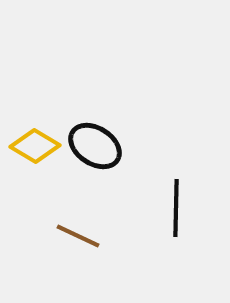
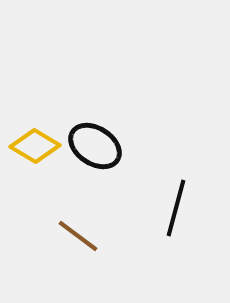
black line: rotated 14 degrees clockwise
brown line: rotated 12 degrees clockwise
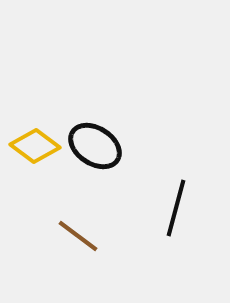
yellow diamond: rotated 6 degrees clockwise
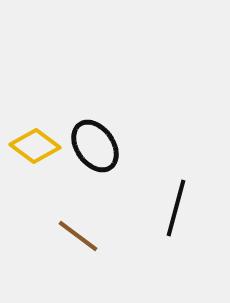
black ellipse: rotated 22 degrees clockwise
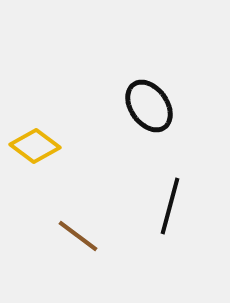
black ellipse: moved 54 px right, 40 px up
black line: moved 6 px left, 2 px up
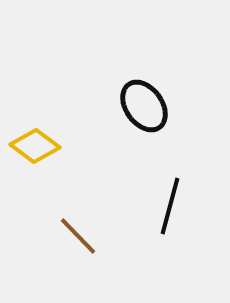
black ellipse: moved 5 px left
brown line: rotated 9 degrees clockwise
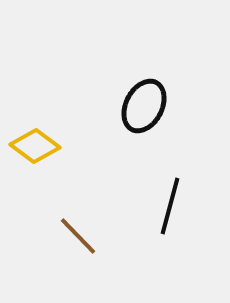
black ellipse: rotated 62 degrees clockwise
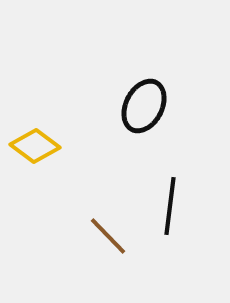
black line: rotated 8 degrees counterclockwise
brown line: moved 30 px right
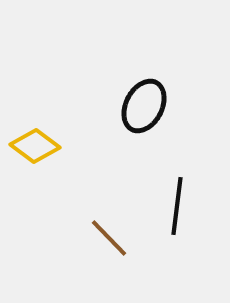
black line: moved 7 px right
brown line: moved 1 px right, 2 px down
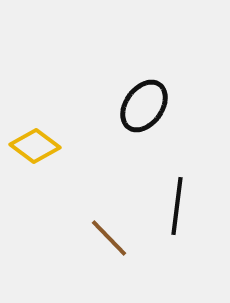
black ellipse: rotated 8 degrees clockwise
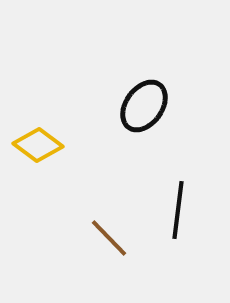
yellow diamond: moved 3 px right, 1 px up
black line: moved 1 px right, 4 px down
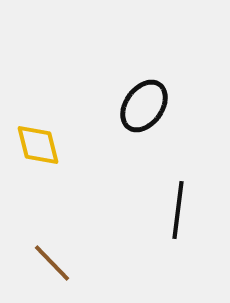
yellow diamond: rotated 39 degrees clockwise
brown line: moved 57 px left, 25 px down
